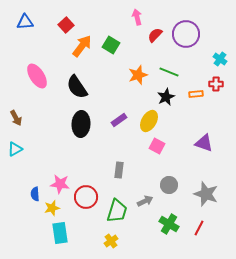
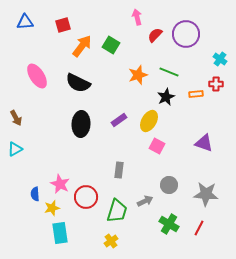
red square: moved 3 px left; rotated 28 degrees clockwise
black semicircle: moved 1 px right, 4 px up; rotated 30 degrees counterclockwise
pink star: rotated 18 degrees clockwise
gray star: rotated 15 degrees counterclockwise
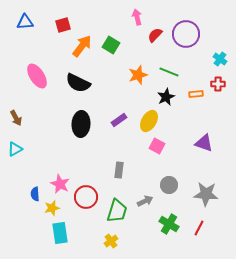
red cross: moved 2 px right
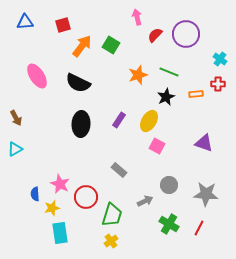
purple rectangle: rotated 21 degrees counterclockwise
gray rectangle: rotated 56 degrees counterclockwise
green trapezoid: moved 5 px left, 4 px down
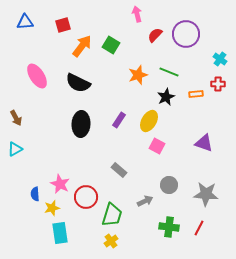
pink arrow: moved 3 px up
green cross: moved 3 px down; rotated 24 degrees counterclockwise
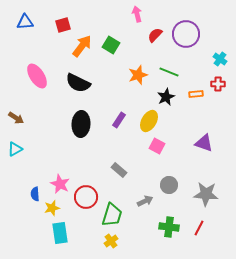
brown arrow: rotated 28 degrees counterclockwise
